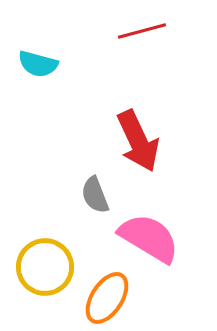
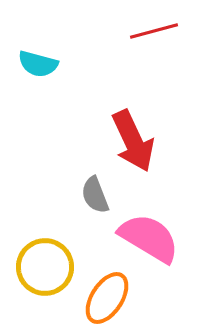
red line: moved 12 px right
red arrow: moved 5 px left
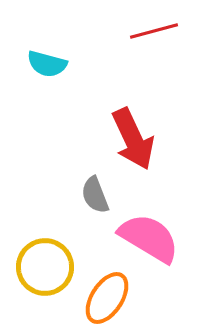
cyan semicircle: moved 9 px right
red arrow: moved 2 px up
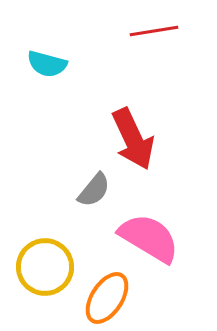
red line: rotated 6 degrees clockwise
gray semicircle: moved 1 px left, 5 px up; rotated 120 degrees counterclockwise
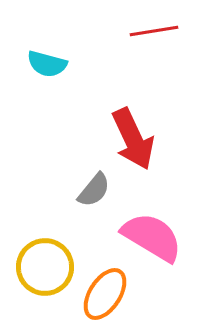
pink semicircle: moved 3 px right, 1 px up
orange ellipse: moved 2 px left, 4 px up
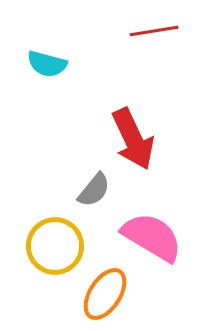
yellow circle: moved 10 px right, 21 px up
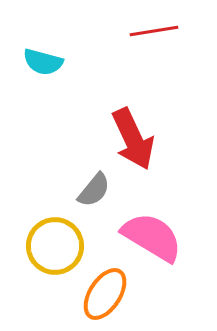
cyan semicircle: moved 4 px left, 2 px up
